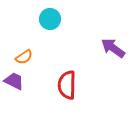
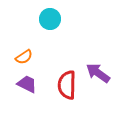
purple arrow: moved 15 px left, 25 px down
purple trapezoid: moved 13 px right, 3 px down
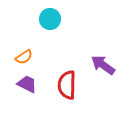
purple arrow: moved 5 px right, 8 px up
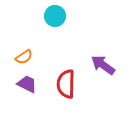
cyan circle: moved 5 px right, 3 px up
red semicircle: moved 1 px left, 1 px up
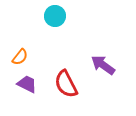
orange semicircle: moved 4 px left; rotated 18 degrees counterclockwise
red semicircle: rotated 28 degrees counterclockwise
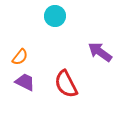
purple arrow: moved 3 px left, 13 px up
purple trapezoid: moved 2 px left, 2 px up
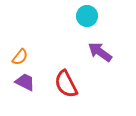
cyan circle: moved 32 px right
